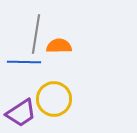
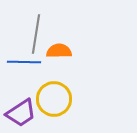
orange semicircle: moved 5 px down
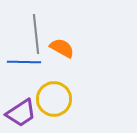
gray line: rotated 15 degrees counterclockwise
orange semicircle: moved 3 px right, 3 px up; rotated 30 degrees clockwise
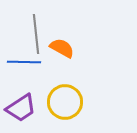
yellow circle: moved 11 px right, 3 px down
purple trapezoid: moved 5 px up
